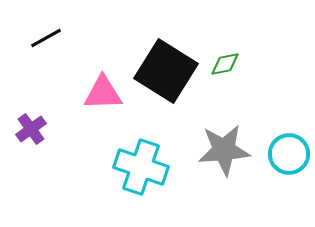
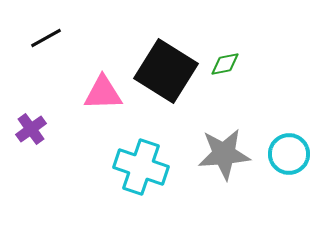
gray star: moved 4 px down
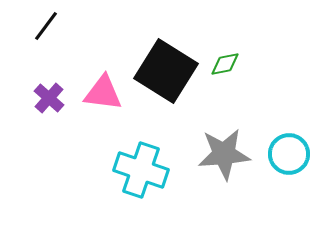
black line: moved 12 px up; rotated 24 degrees counterclockwise
pink triangle: rotated 9 degrees clockwise
purple cross: moved 18 px right, 31 px up; rotated 12 degrees counterclockwise
cyan cross: moved 3 px down
